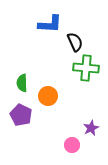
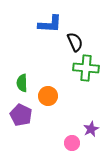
purple star: moved 1 px down
pink circle: moved 2 px up
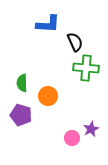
blue L-shape: moved 2 px left
purple pentagon: rotated 10 degrees counterclockwise
pink circle: moved 5 px up
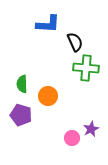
green semicircle: moved 1 px down
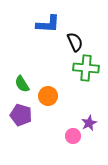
green semicircle: rotated 30 degrees counterclockwise
purple star: moved 2 px left, 6 px up
pink circle: moved 1 px right, 2 px up
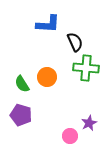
orange circle: moved 1 px left, 19 px up
pink circle: moved 3 px left
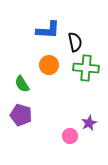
blue L-shape: moved 6 px down
black semicircle: rotated 12 degrees clockwise
orange circle: moved 2 px right, 12 px up
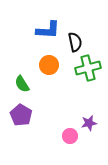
green cross: moved 2 px right; rotated 20 degrees counterclockwise
purple pentagon: rotated 15 degrees clockwise
purple star: rotated 14 degrees clockwise
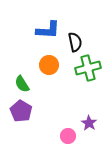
purple pentagon: moved 4 px up
purple star: rotated 28 degrees counterclockwise
pink circle: moved 2 px left
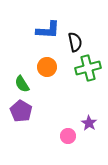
orange circle: moved 2 px left, 2 px down
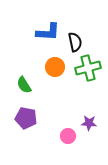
blue L-shape: moved 2 px down
orange circle: moved 8 px right
green semicircle: moved 2 px right, 1 px down
purple pentagon: moved 5 px right, 7 px down; rotated 20 degrees counterclockwise
purple star: rotated 28 degrees counterclockwise
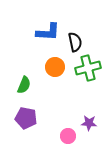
green semicircle: rotated 126 degrees counterclockwise
